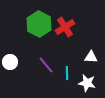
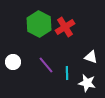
white triangle: rotated 16 degrees clockwise
white circle: moved 3 px right
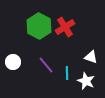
green hexagon: moved 2 px down
white star: moved 1 px left, 2 px up; rotated 12 degrees clockwise
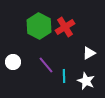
white triangle: moved 2 px left, 4 px up; rotated 48 degrees counterclockwise
cyan line: moved 3 px left, 3 px down
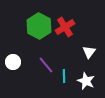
white triangle: moved 1 px up; rotated 24 degrees counterclockwise
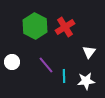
green hexagon: moved 4 px left
white circle: moved 1 px left
white star: rotated 30 degrees counterclockwise
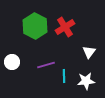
purple line: rotated 66 degrees counterclockwise
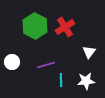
cyan line: moved 3 px left, 4 px down
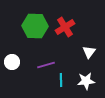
green hexagon: rotated 25 degrees counterclockwise
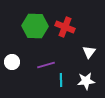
red cross: rotated 36 degrees counterclockwise
